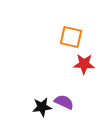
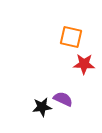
purple semicircle: moved 1 px left, 3 px up
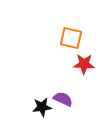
orange square: moved 1 px down
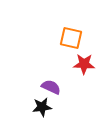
purple semicircle: moved 12 px left, 12 px up
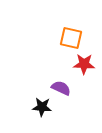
purple semicircle: moved 10 px right, 1 px down
black star: rotated 12 degrees clockwise
